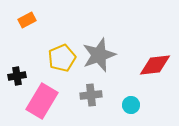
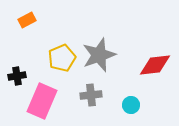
pink rectangle: rotated 8 degrees counterclockwise
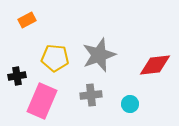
yellow pentagon: moved 7 px left; rotated 28 degrees clockwise
cyan circle: moved 1 px left, 1 px up
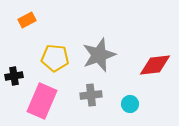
black cross: moved 3 px left
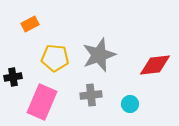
orange rectangle: moved 3 px right, 4 px down
black cross: moved 1 px left, 1 px down
pink rectangle: moved 1 px down
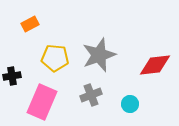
black cross: moved 1 px left, 1 px up
gray cross: rotated 15 degrees counterclockwise
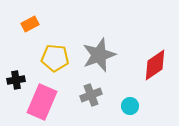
red diamond: rotated 28 degrees counterclockwise
black cross: moved 4 px right, 4 px down
cyan circle: moved 2 px down
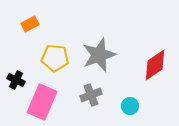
black cross: rotated 36 degrees clockwise
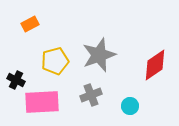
yellow pentagon: moved 3 px down; rotated 20 degrees counterclockwise
pink rectangle: rotated 64 degrees clockwise
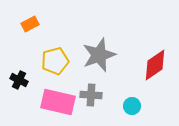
black cross: moved 3 px right
gray cross: rotated 25 degrees clockwise
pink rectangle: moved 16 px right; rotated 16 degrees clockwise
cyan circle: moved 2 px right
